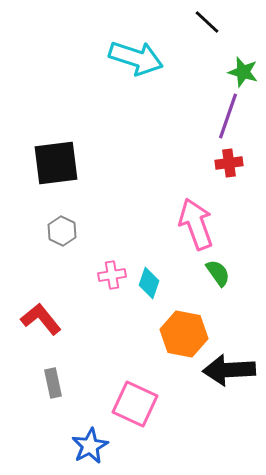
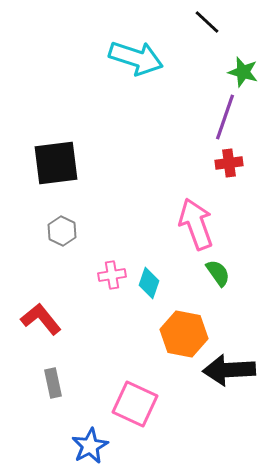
purple line: moved 3 px left, 1 px down
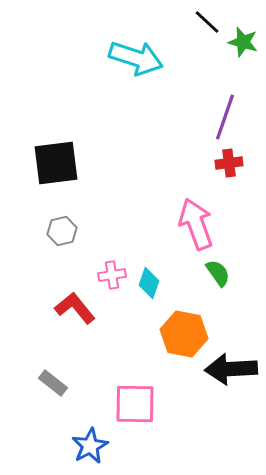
green star: moved 30 px up
gray hexagon: rotated 20 degrees clockwise
red L-shape: moved 34 px right, 11 px up
black arrow: moved 2 px right, 1 px up
gray rectangle: rotated 40 degrees counterclockwise
pink square: rotated 24 degrees counterclockwise
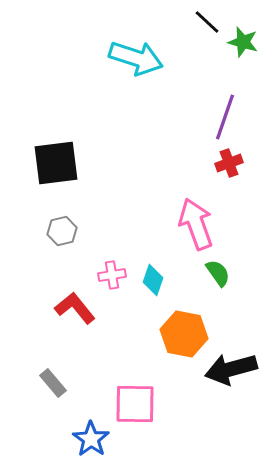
red cross: rotated 12 degrees counterclockwise
cyan diamond: moved 4 px right, 3 px up
black arrow: rotated 12 degrees counterclockwise
gray rectangle: rotated 12 degrees clockwise
blue star: moved 1 px right, 7 px up; rotated 9 degrees counterclockwise
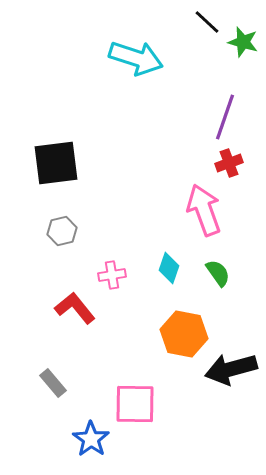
pink arrow: moved 8 px right, 14 px up
cyan diamond: moved 16 px right, 12 px up
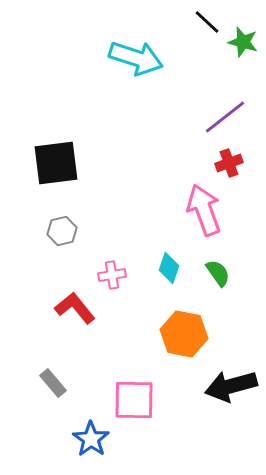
purple line: rotated 33 degrees clockwise
black arrow: moved 17 px down
pink square: moved 1 px left, 4 px up
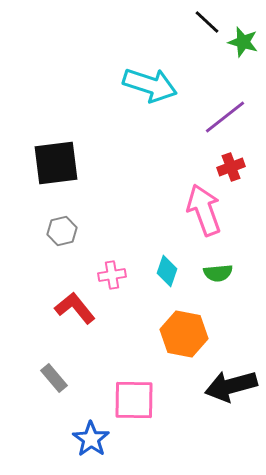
cyan arrow: moved 14 px right, 27 px down
red cross: moved 2 px right, 4 px down
cyan diamond: moved 2 px left, 3 px down
green semicircle: rotated 120 degrees clockwise
gray rectangle: moved 1 px right, 5 px up
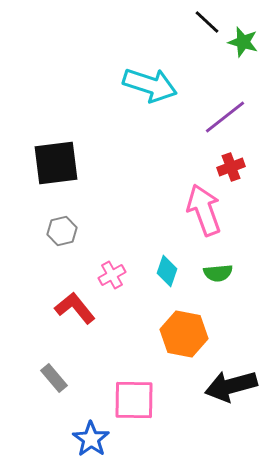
pink cross: rotated 20 degrees counterclockwise
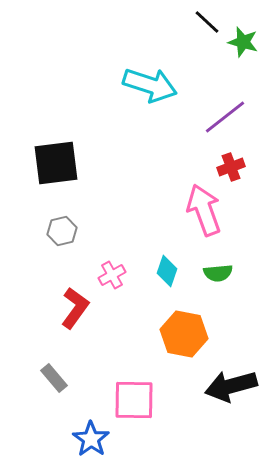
red L-shape: rotated 75 degrees clockwise
